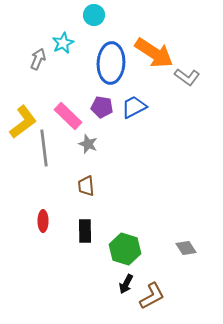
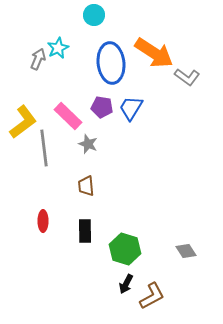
cyan star: moved 5 px left, 5 px down
blue ellipse: rotated 9 degrees counterclockwise
blue trapezoid: moved 3 px left, 1 px down; rotated 32 degrees counterclockwise
gray diamond: moved 3 px down
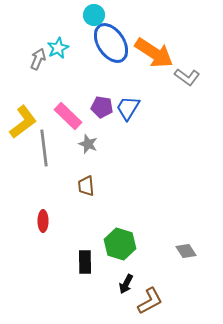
blue ellipse: moved 20 px up; rotated 27 degrees counterclockwise
blue trapezoid: moved 3 px left
black rectangle: moved 31 px down
green hexagon: moved 5 px left, 5 px up
brown L-shape: moved 2 px left, 5 px down
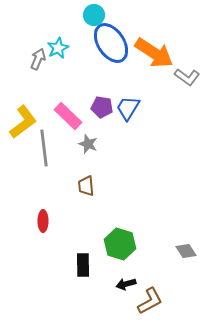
black rectangle: moved 2 px left, 3 px down
black arrow: rotated 48 degrees clockwise
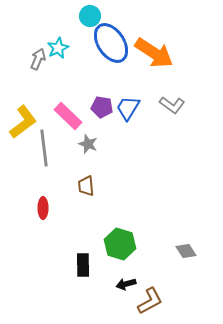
cyan circle: moved 4 px left, 1 px down
gray L-shape: moved 15 px left, 28 px down
red ellipse: moved 13 px up
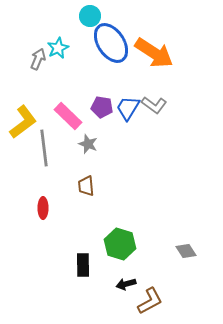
gray L-shape: moved 18 px left
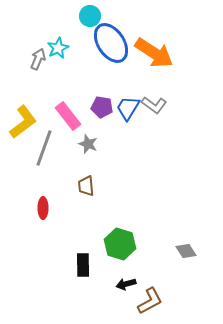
pink rectangle: rotated 8 degrees clockwise
gray line: rotated 27 degrees clockwise
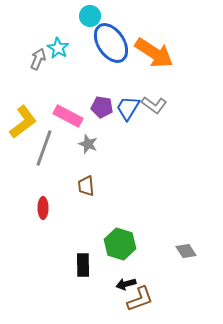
cyan star: rotated 15 degrees counterclockwise
pink rectangle: rotated 24 degrees counterclockwise
brown L-shape: moved 10 px left, 2 px up; rotated 8 degrees clockwise
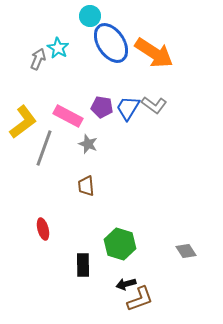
red ellipse: moved 21 px down; rotated 15 degrees counterclockwise
